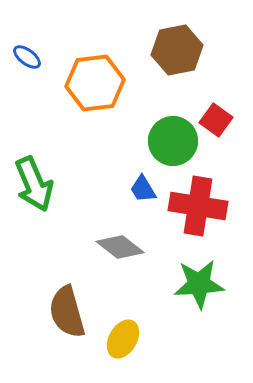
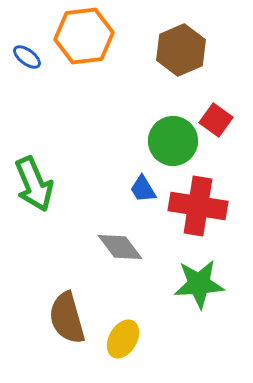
brown hexagon: moved 4 px right; rotated 12 degrees counterclockwise
orange hexagon: moved 11 px left, 47 px up
gray diamond: rotated 15 degrees clockwise
brown semicircle: moved 6 px down
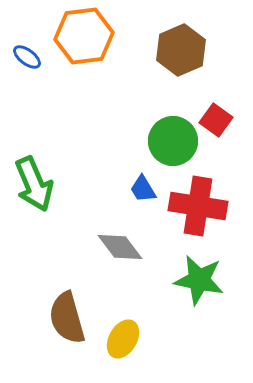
green star: moved 4 px up; rotated 15 degrees clockwise
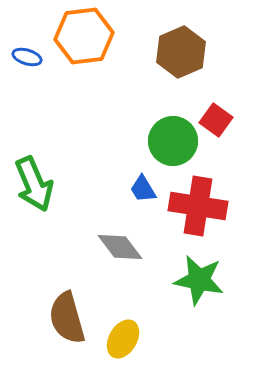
brown hexagon: moved 2 px down
blue ellipse: rotated 20 degrees counterclockwise
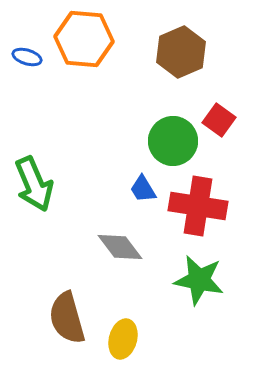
orange hexagon: moved 3 px down; rotated 12 degrees clockwise
red square: moved 3 px right
yellow ellipse: rotated 15 degrees counterclockwise
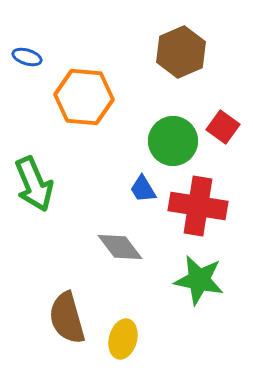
orange hexagon: moved 58 px down
red square: moved 4 px right, 7 px down
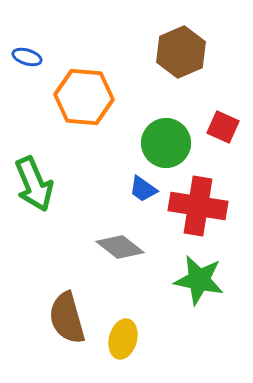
red square: rotated 12 degrees counterclockwise
green circle: moved 7 px left, 2 px down
blue trapezoid: rotated 24 degrees counterclockwise
gray diamond: rotated 15 degrees counterclockwise
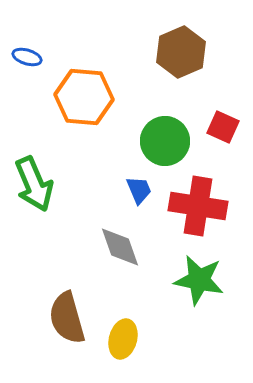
green circle: moved 1 px left, 2 px up
blue trapezoid: moved 4 px left, 1 px down; rotated 148 degrees counterclockwise
gray diamond: rotated 33 degrees clockwise
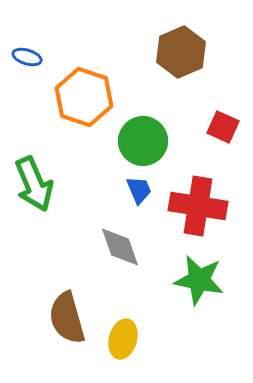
orange hexagon: rotated 14 degrees clockwise
green circle: moved 22 px left
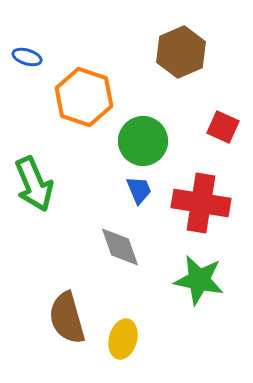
red cross: moved 3 px right, 3 px up
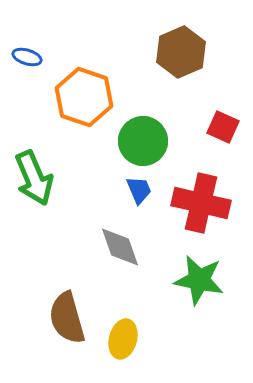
green arrow: moved 6 px up
red cross: rotated 4 degrees clockwise
